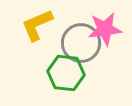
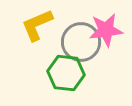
pink star: moved 1 px right, 1 px down
gray circle: moved 1 px up
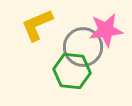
gray circle: moved 2 px right, 5 px down
green hexagon: moved 6 px right, 2 px up
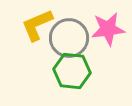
pink star: moved 2 px right, 1 px up
gray circle: moved 14 px left, 9 px up
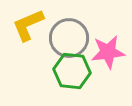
yellow L-shape: moved 9 px left
pink star: moved 23 px down
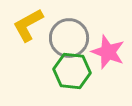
yellow L-shape: rotated 6 degrees counterclockwise
pink star: rotated 28 degrees clockwise
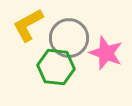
pink star: moved 2 px left, 1 px down
green hexagon: moved 16 px left, 4 px up
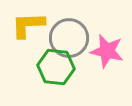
yellow L-shape: rotated 27 degrees clockwise
pink star: moved 1 px right, 2 px up; rotated 8 degrees counterclockwise
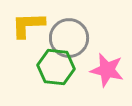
pink star: moved 19 px down
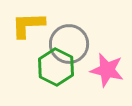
gray circle: moved 6 px down
green hexagon: rotated 21 degrees clockwise
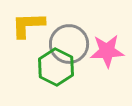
pink star: moved 19 px up; rotated 16 degrees counterclockwise
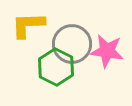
gray circle: moved 3 px right
pink star: rotated 12 degrees clockwise
